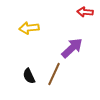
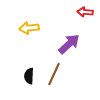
purple arrow: moved 3 px left, 4 px up
black semicircle: rotated 28 degrees clockwise
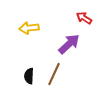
red arrow: moved 1 px left, 6 px down; rotated 28 degrees clockwise
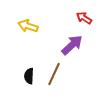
yellow arrow: moved 1 px left, 2 px up; rotated 24 degrees clockwise
purple arrow: moved 3 px right, 1 px down
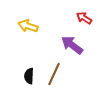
purple arrow: rotated 100 degrees counterclockwise
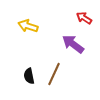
purple arrow: moved 1 px right, 1 px up
black semicircle: rotated 14 degrees counterclockwise
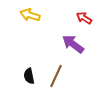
yellow arrow: moved 2 px right, 11 px up
brown line: moved 2 px right, 2 px down
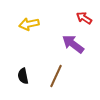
yellow arrow: moved 1 px left, 9 px down; rotated 30 degrees counterclockwise
black semicircle: moved 6 px left
